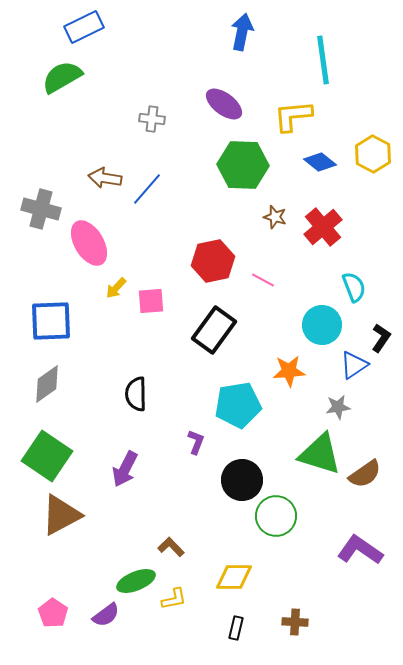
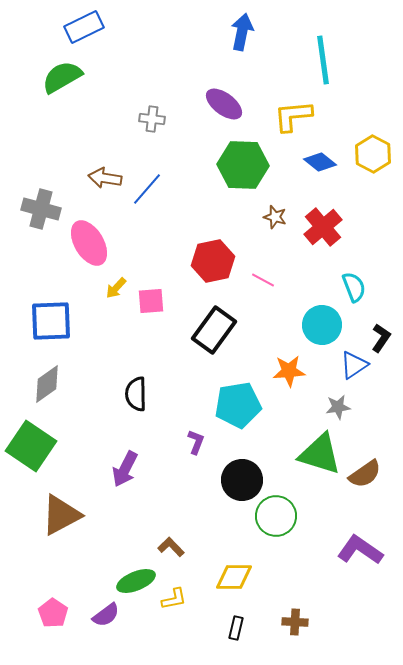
green square at (47, 456): moved 16 px left, 10 px up
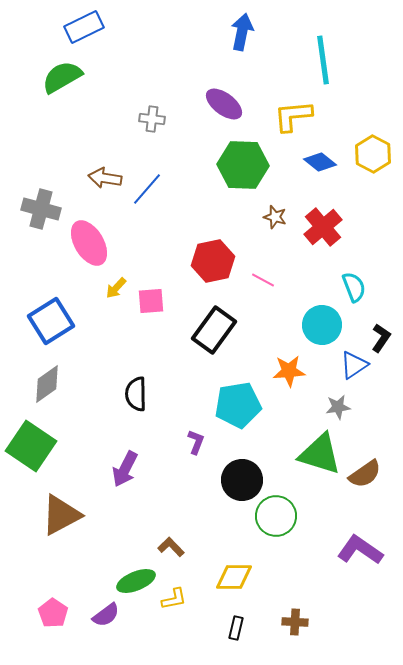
blue square at (51, 321): rotated 30 degrees counterclockwise
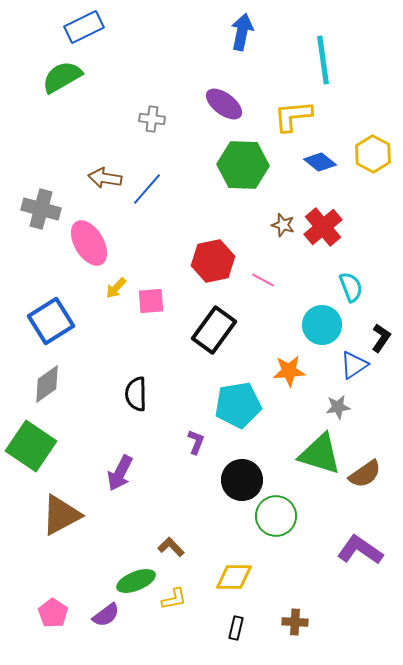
brown star at (275, 217): moved 8 px right, 8 px down
cyan semicircle at (354, 287): moved 3 px left
purple arrow at (125, 469): moved 5 px left, 4 px down
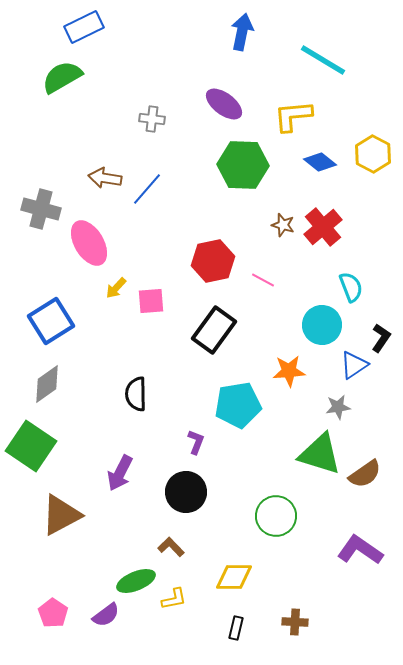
cyan line at (323, 60): rotated 51 degrees counterclockwise
black circle at (242, 480): moved 56 px left, 12 px down
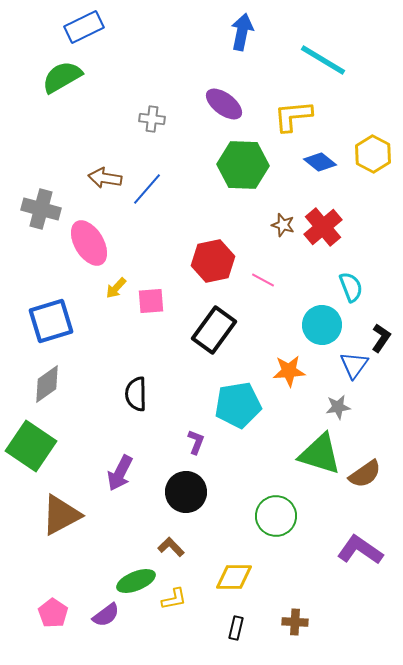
blue square at (51, 321): rotated 15 degrees clockwise
blue triangle at (354, 365): rotated 20 degrees counterclockwise
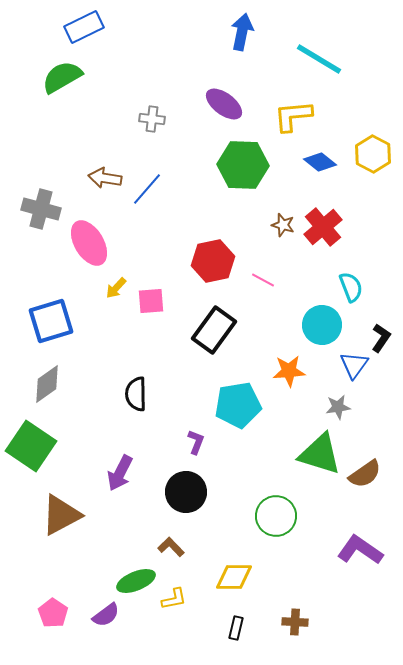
cyan line at (323, 60): moved 4 px left, 1 px up
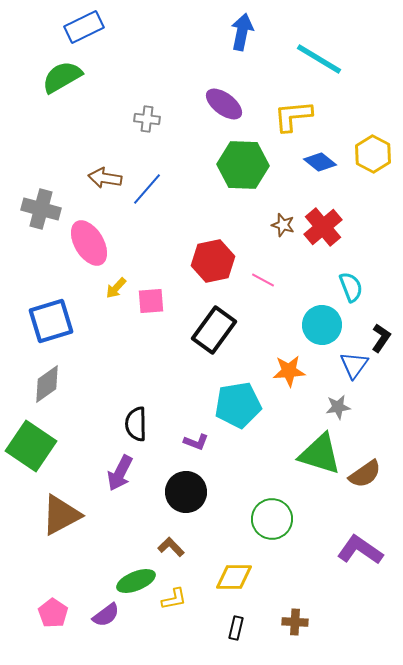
gray cross at (152, 119): moved 5 px left
black semicircle at (136, 394): moved 30 px down
purple L-shape at (196, 442): rotated 90 degrees clockwise
green circle at (276, 516): moved 4 px left, 3 px down
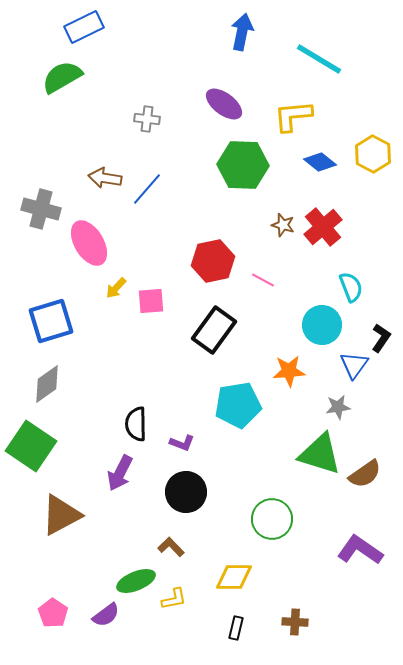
purple L-shape at (196, 442): moved 14 px left, 1 px down
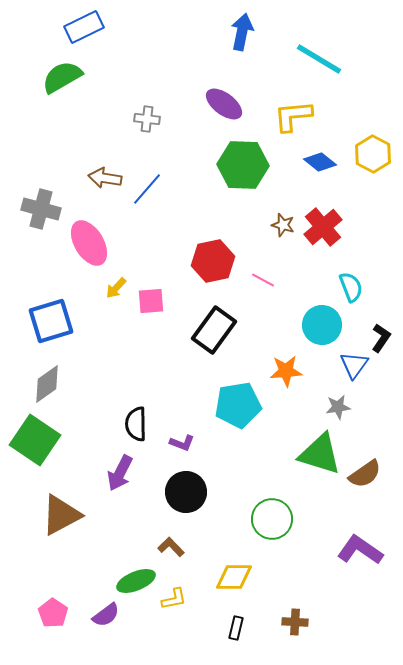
orange star at (289, 371): moved 3 px left
green square at (31, 446): moved 4 px right, 6 px up
